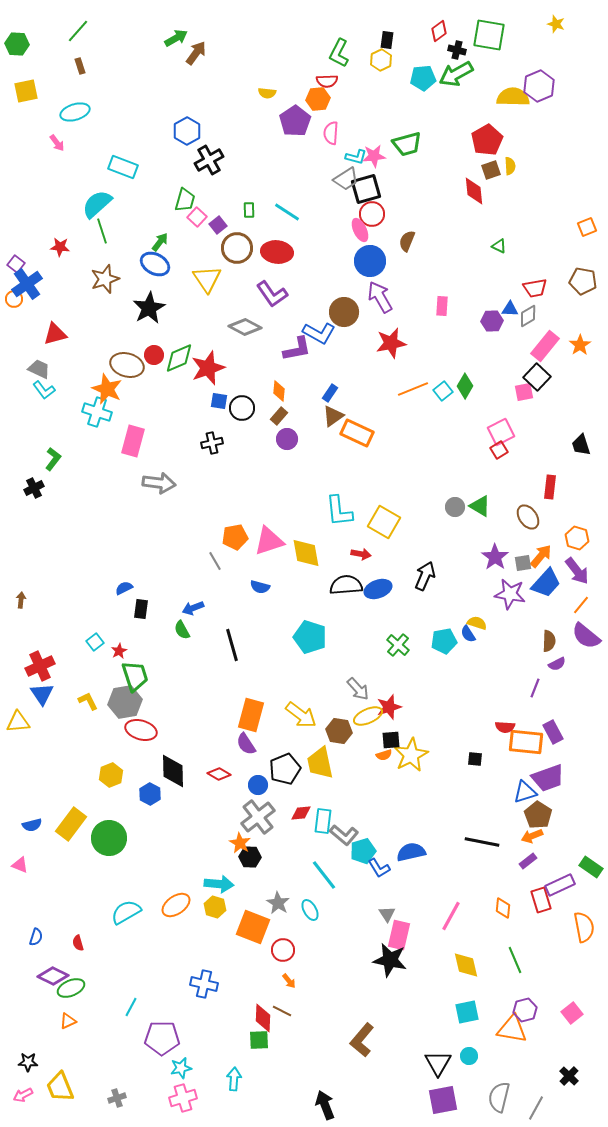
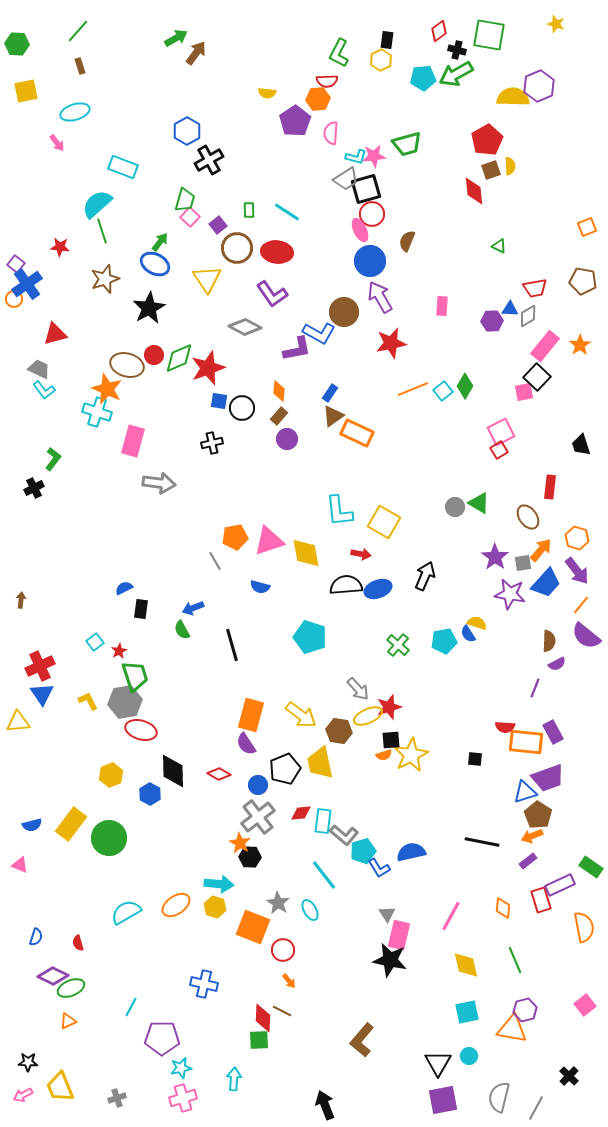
pink square at (197, 217): moved 7 px left
green triangle at (480, 506): moved 1 px left, 3 px up
orange arrow at (541, 556): moved 6 px up
pink square at (572, 1013): moved 13 px right, 8 px up
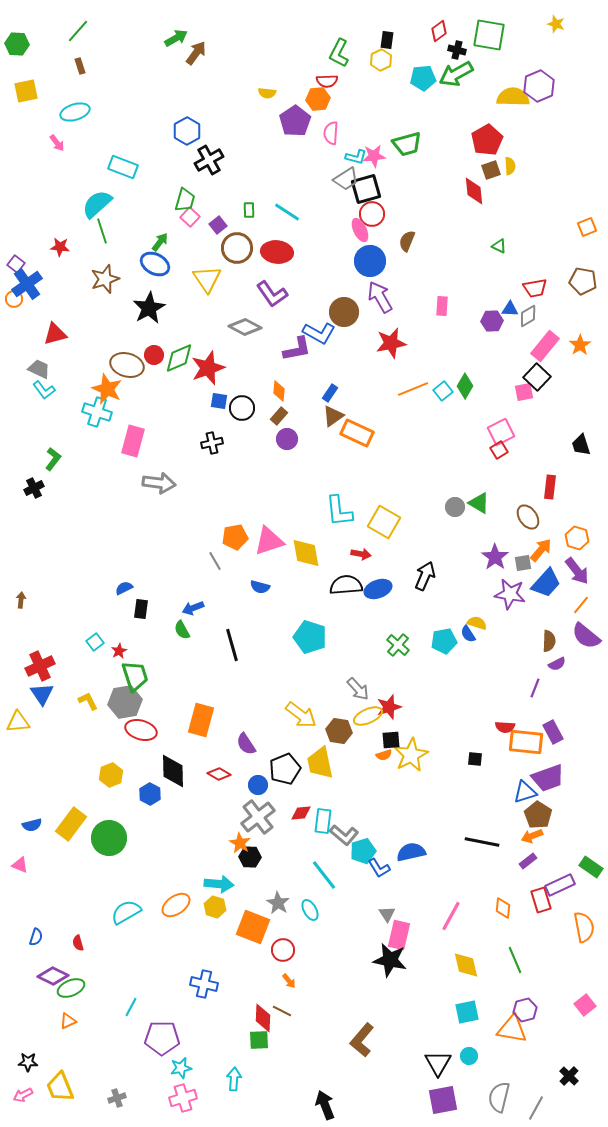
orange rectangle at (251, 715): moved 50 px left, 5 px down
